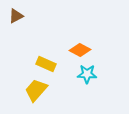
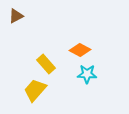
yellow rectangle: rotated 24 degrees clockwise
yellow trapezoid: moved 1 px left
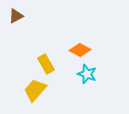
yellow rectangle: rotated 12 degrees clockwise
cyan star: rotated 18 degrees clockwise
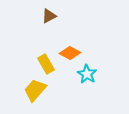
brown triangle: moved 33 px right
orange diamond: moved 10 px left, 3 px down
cyan star: rotated 12 degrees clockwise
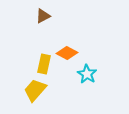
brown triangle: moved 6 px left
orange diamond: moved 3 px left
yellow rectangle: moved 2 px left; rotated 42 degrees clockwise
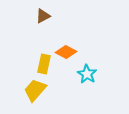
orange diamond: moved 1 px left, 1 px up
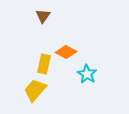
brown triangle: rotated 28 degrees counterclockwise
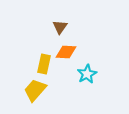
brown triangle: moved 17 px right, 11 px down
orange diamond: rotated 25 degrees counterclockwise
cyan star: rotated 12 degrees clockwise
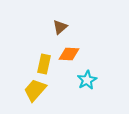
brown triangle: rotated 14 degrees clockwise
orange diamond: moved 3 px right, 2 px down
cyan star: moved 6 px down
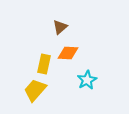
orange diamond: moved 1 px left, 1 px up
